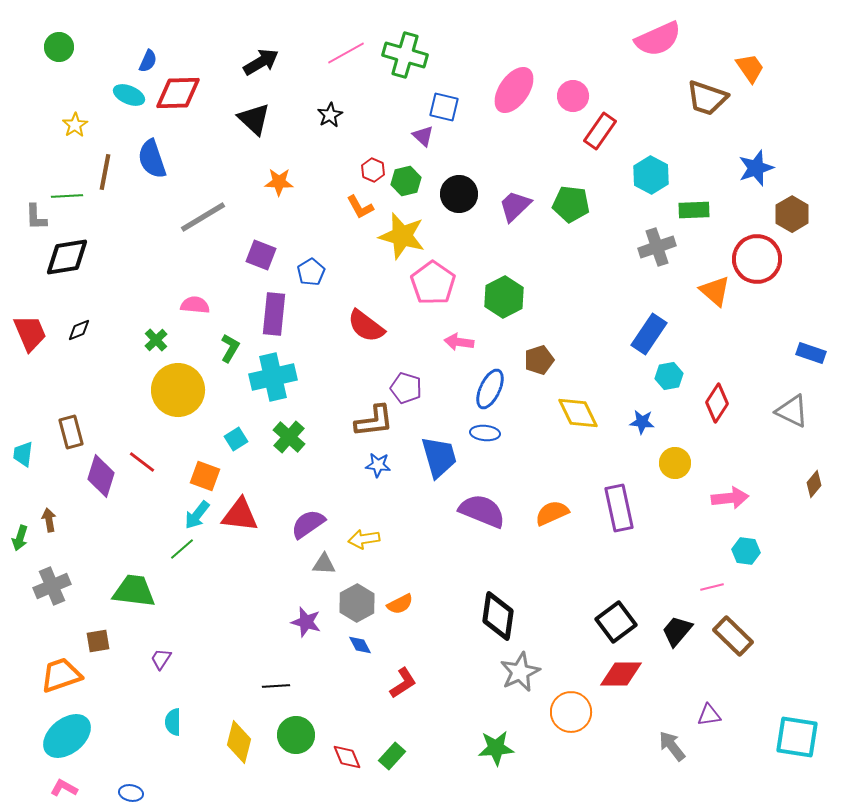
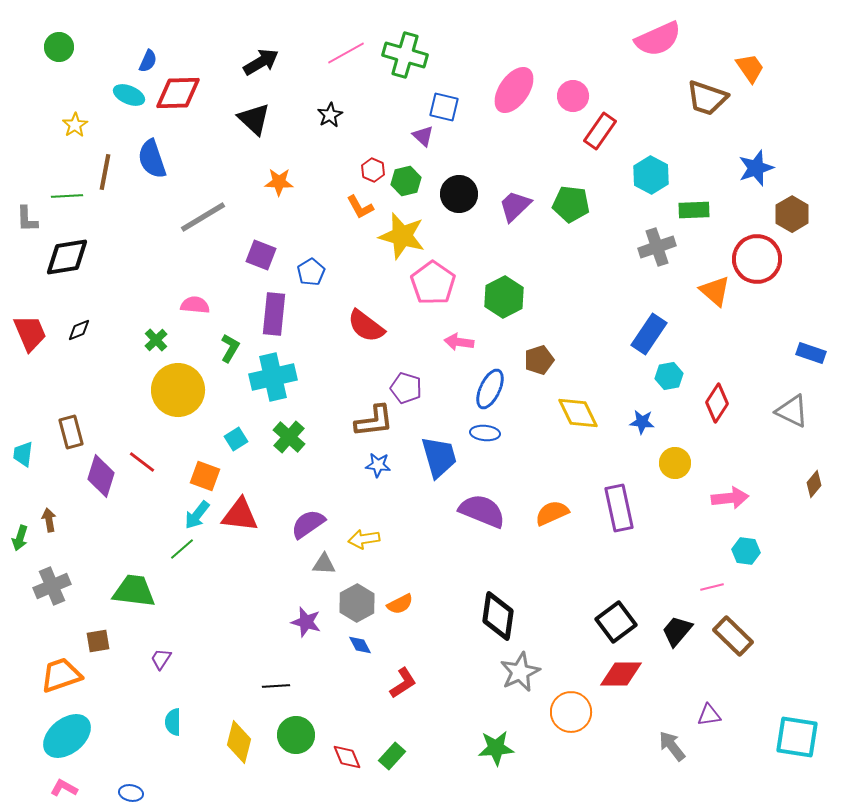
gray L-shape at (36, 217): moved 9 px left, 2 px down
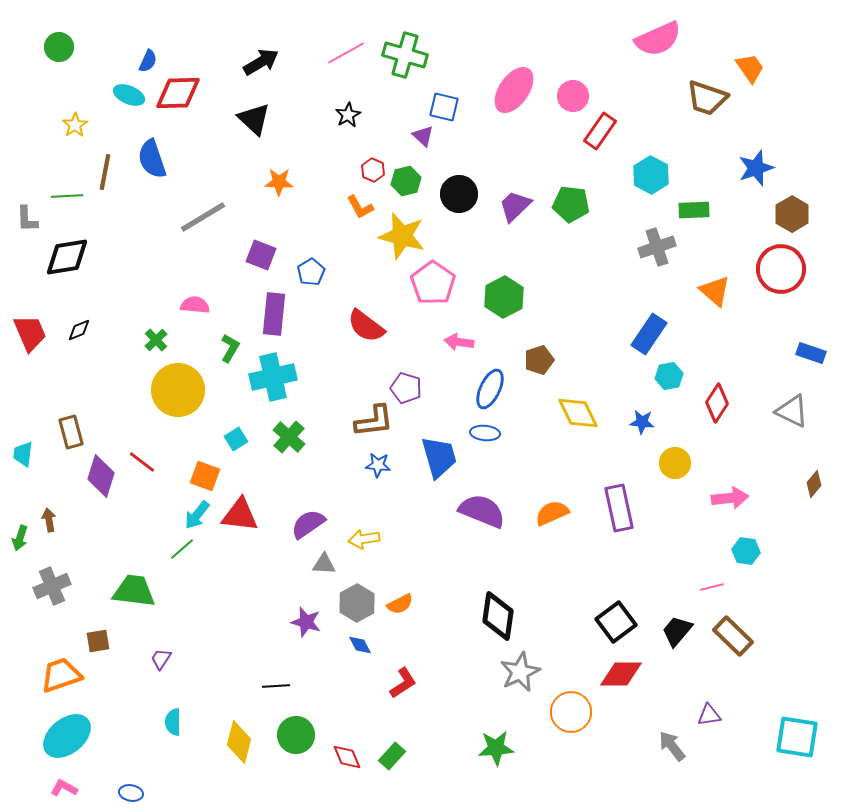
black star at (330, 115): moved 18 px right
red circle at (757, 259): moved 24 px right, 10 px down
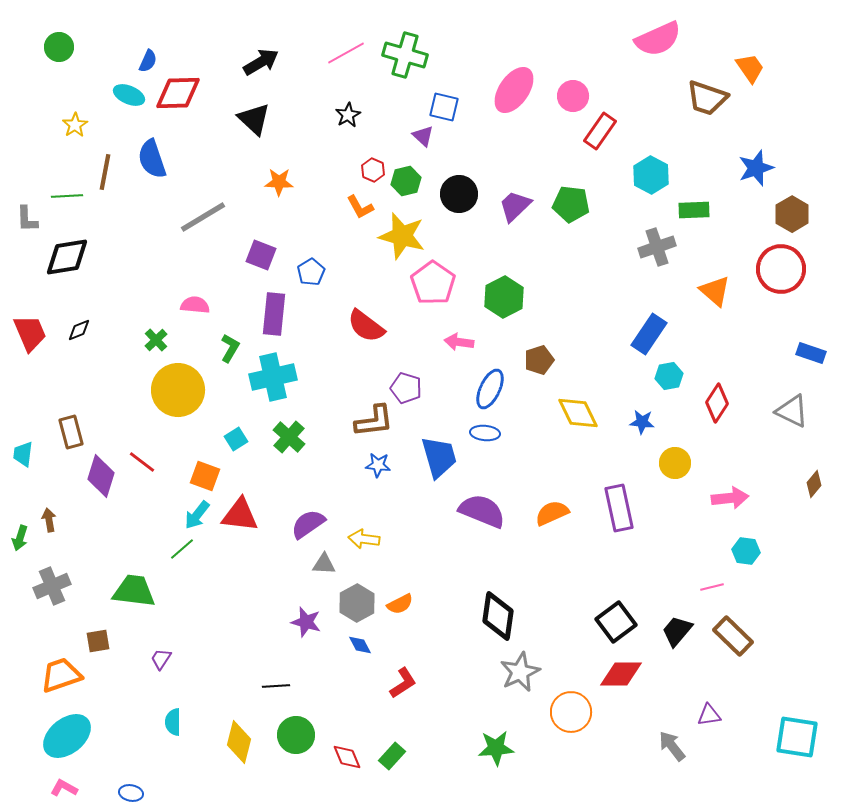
yellow arrow at (364, 539): rotated 16 degrees clockwise
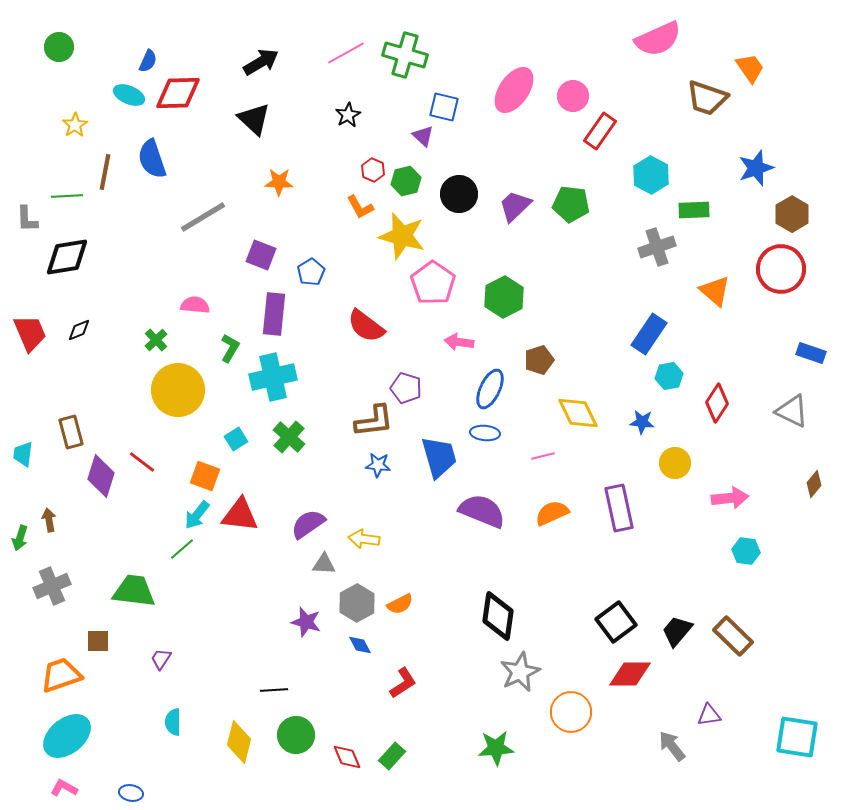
pink line at (712, 587): moved 169 px left, 131 px up
brown square at (98, 641): rotated 10 degrees clockwise
red diamond at (621, 674): moved 9 px right
black line at (276, 686): moved 2 px left, 4 px down
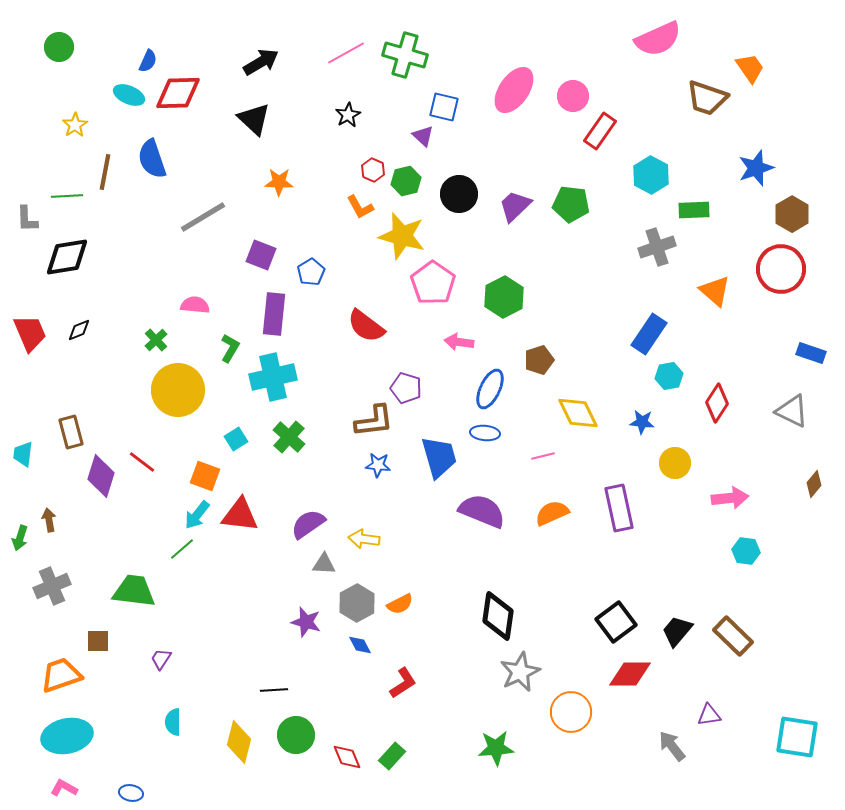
cyan ellipse at (67, 736): rotated 27 degrees clockwise
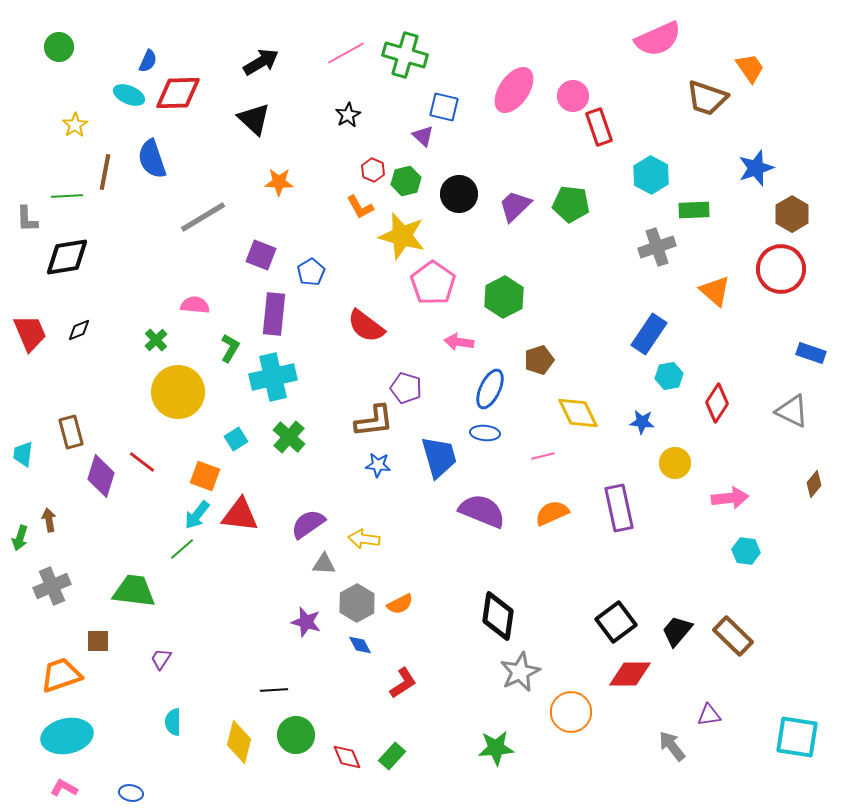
red rectangle at (600, 131): moved 1 px left, 4 px up; rotated 54 degrees counterclockwise
yellow circle at (178, 390): moved 2 px down
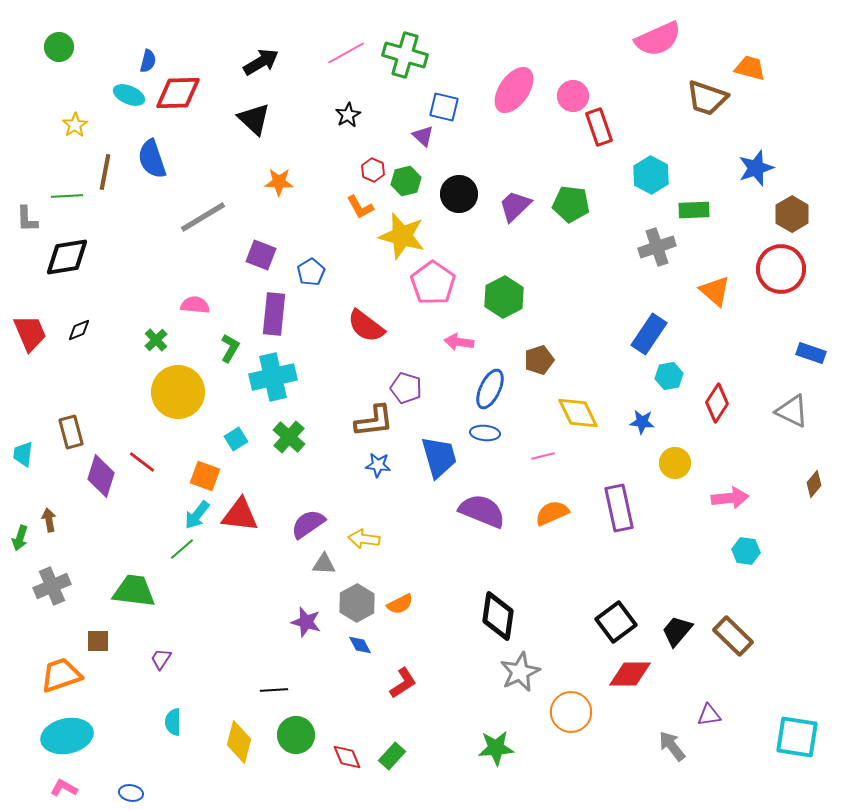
blue semicircle at (148, 61): rotated 10 degrees counterclockwise
orange trapezoid at (750, 68): rotated 40 degrees counterclockwise
